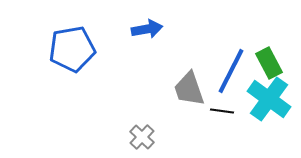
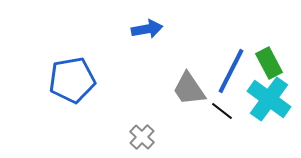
blue pentagon: moved 31 px down
gray trapezoid: rotated 15 degrees counterclockwise
black line: rotated 30 degrees clockwise
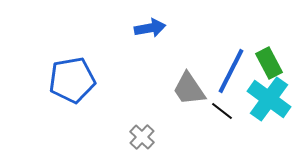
blue arrow: moved 3 px right, 1 px up
